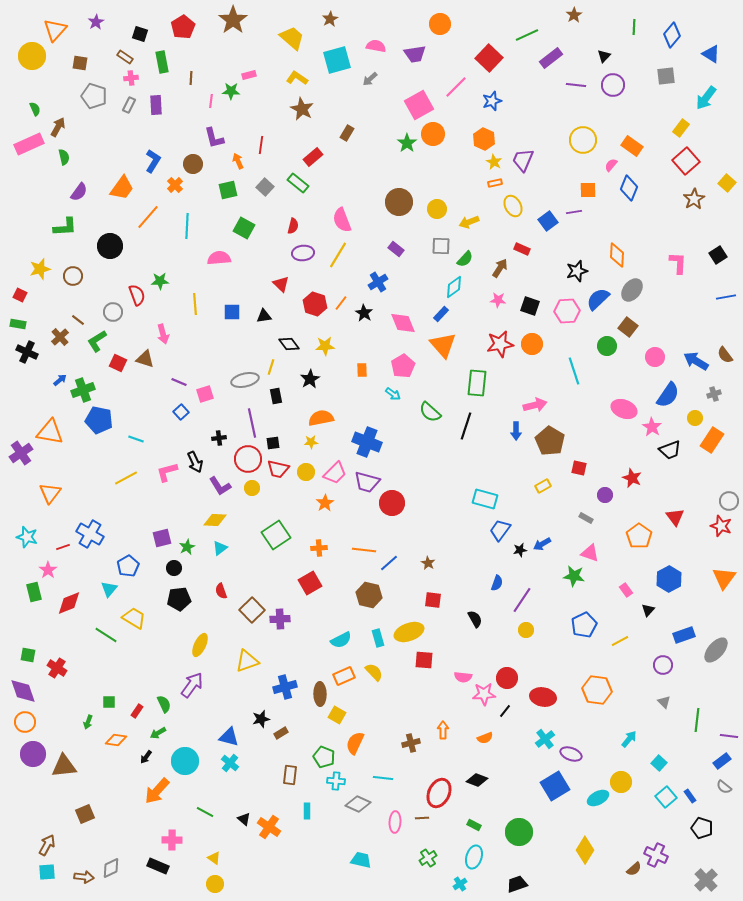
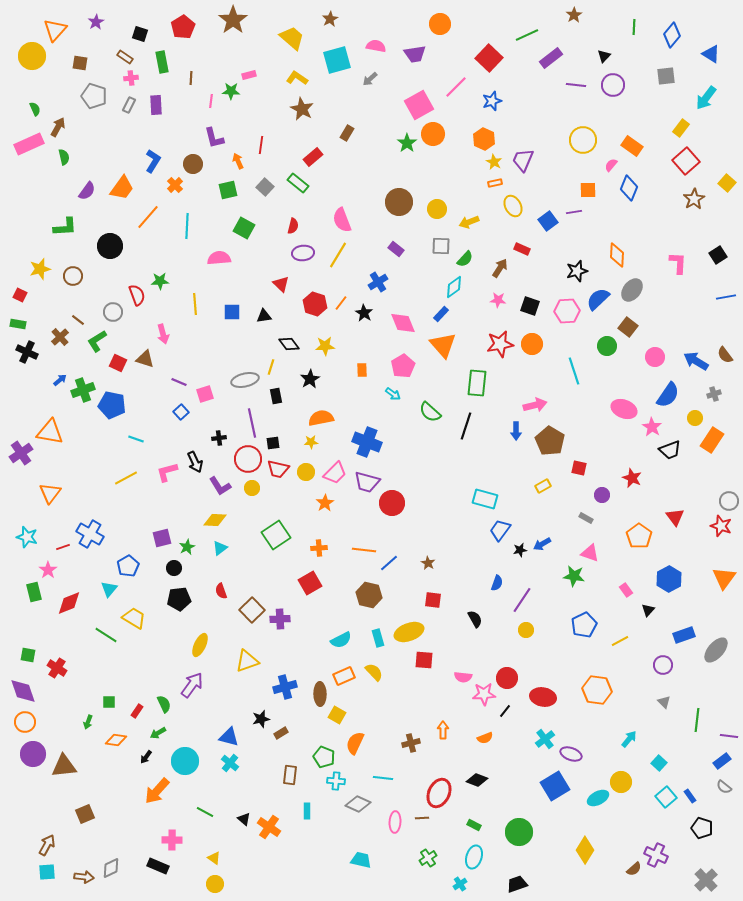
purple semicircle at (79, 192): moved 8 px right, 1 px up
blue pentagon at (99, 420): moved 13 px right, 15 px up
purple circle at (605, 495): moved 3 px left
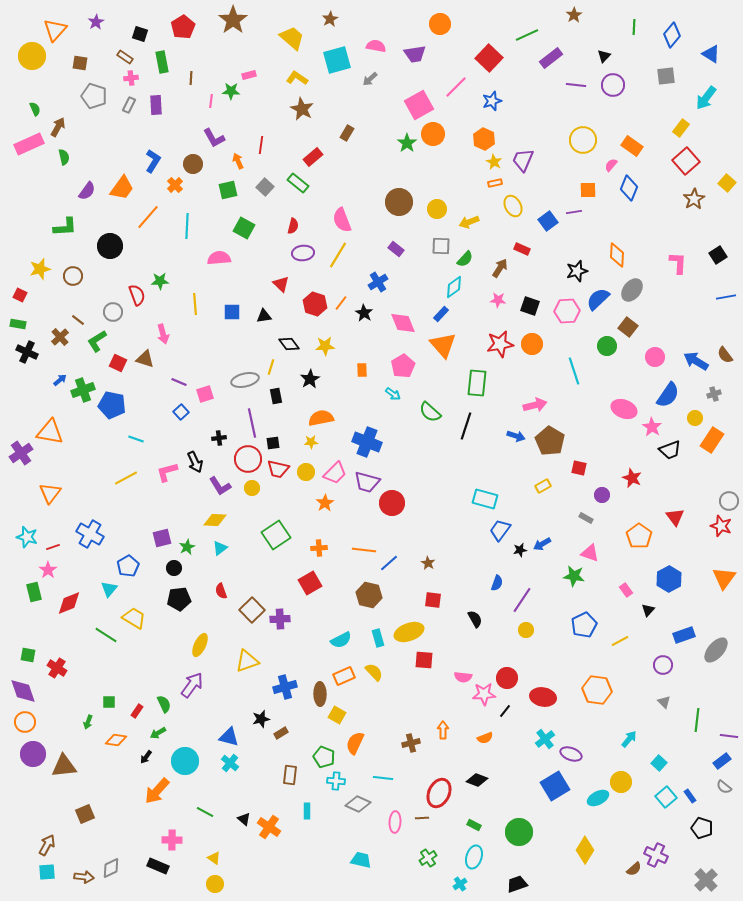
purple L-shape at (214, 138): rotated 15 degrees counterclockwise
blue arrow at (516, 431): moved 5 px down; rotated 72 degrees counterclockwise
red line at (63, 547): moved 10 px left
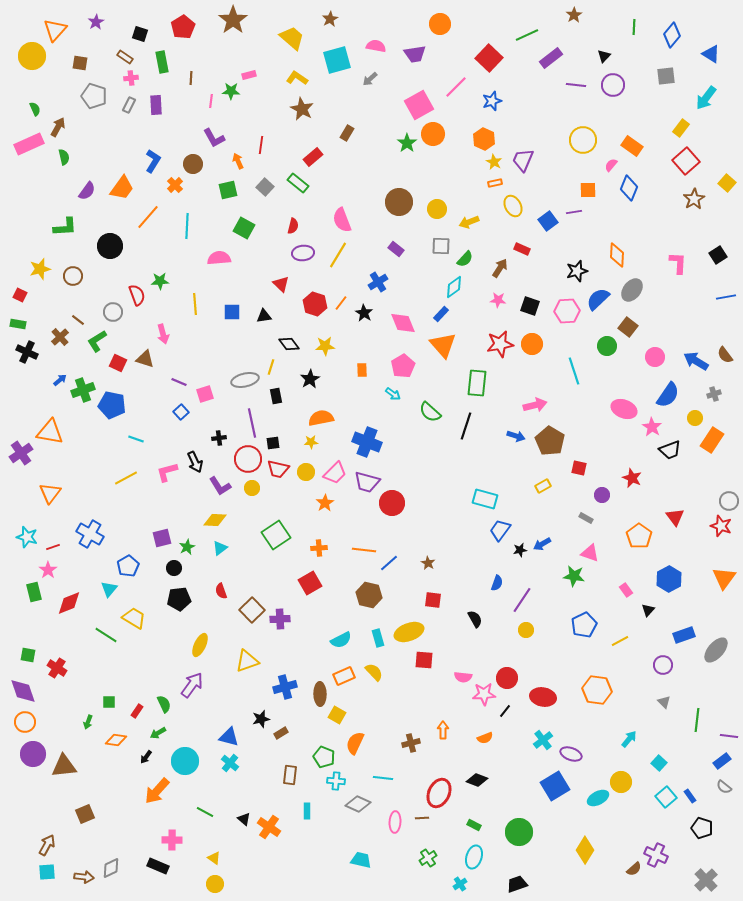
cyan cross at (545, 739): moved 2 px left, 1 px down
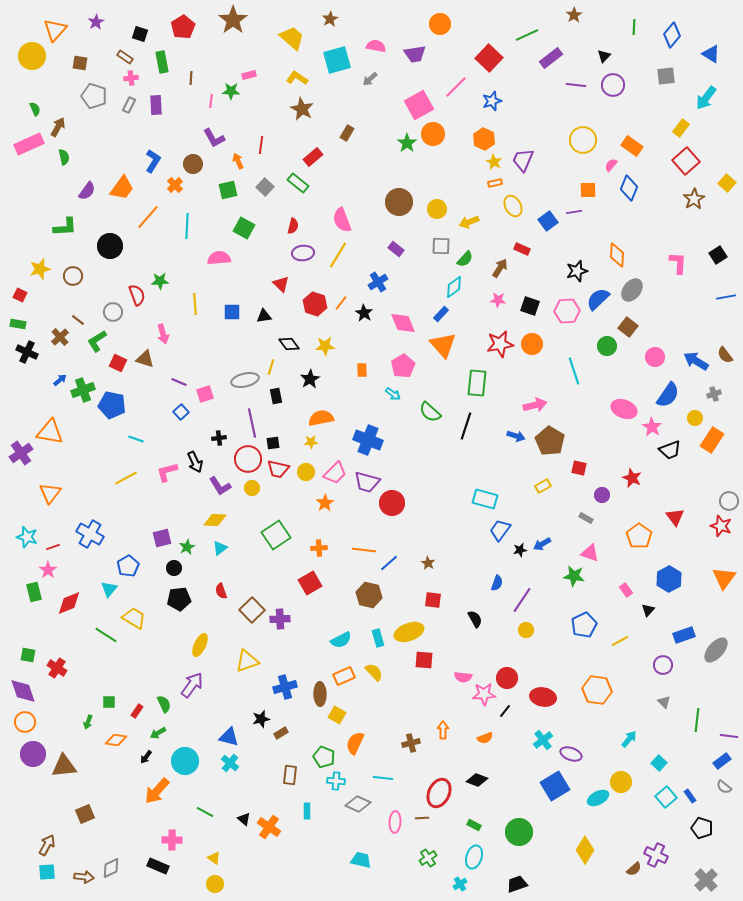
blue cross at (367, 442): moved 1 px right, 2 px up
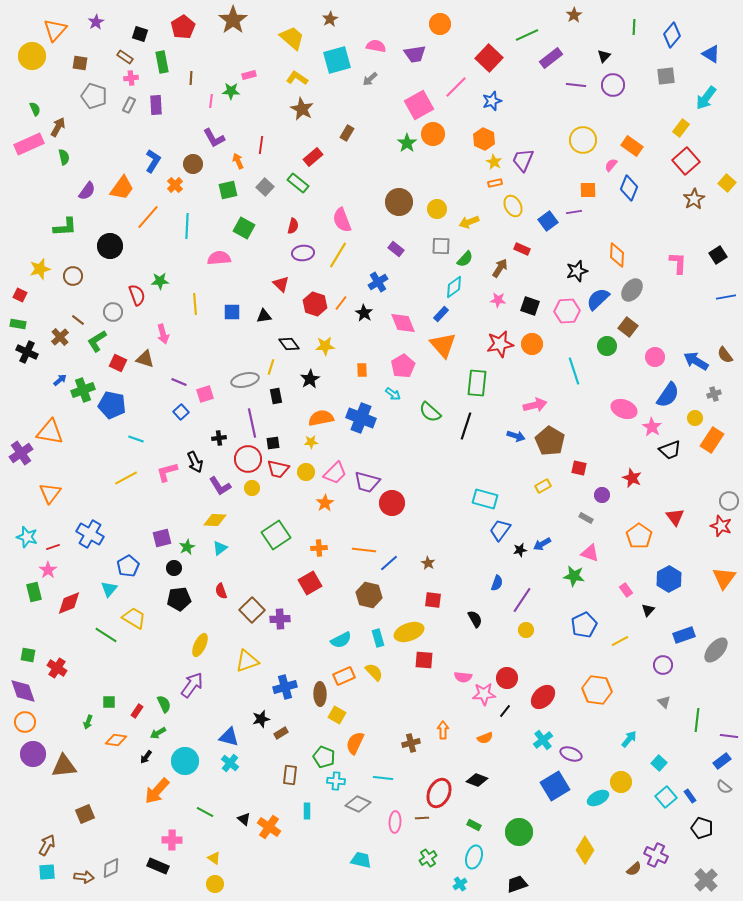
blue cross at (368, 440): moved 7 px left, 22 px up
red ellipse at (543, 697): rotated 55 degrees counterclockwise
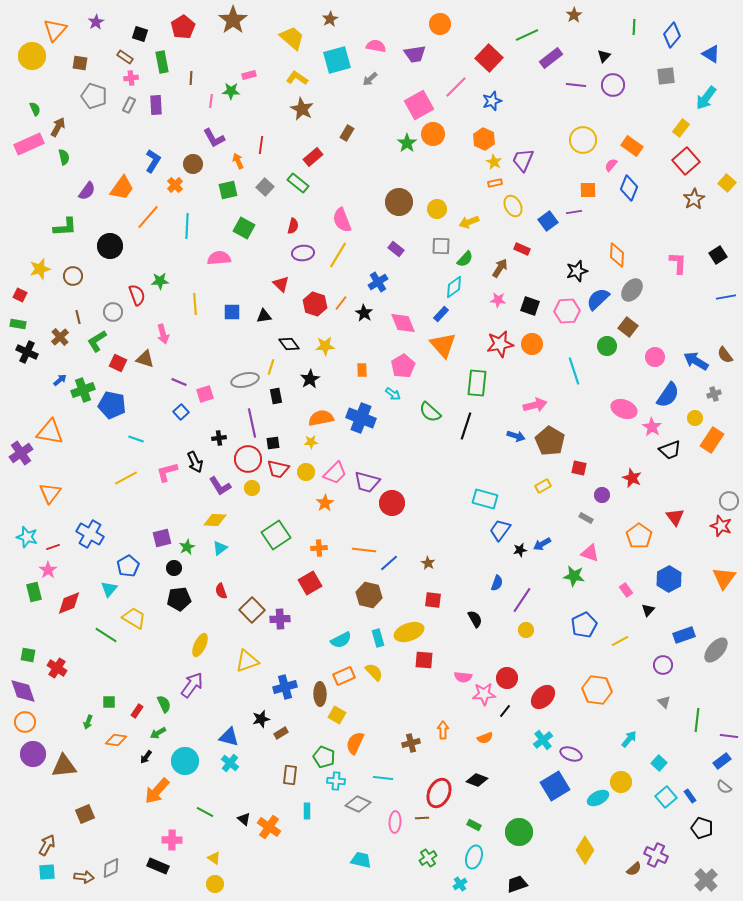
brown line at (78, 320): moved 3 px up; rotated 40 degrees clockwise
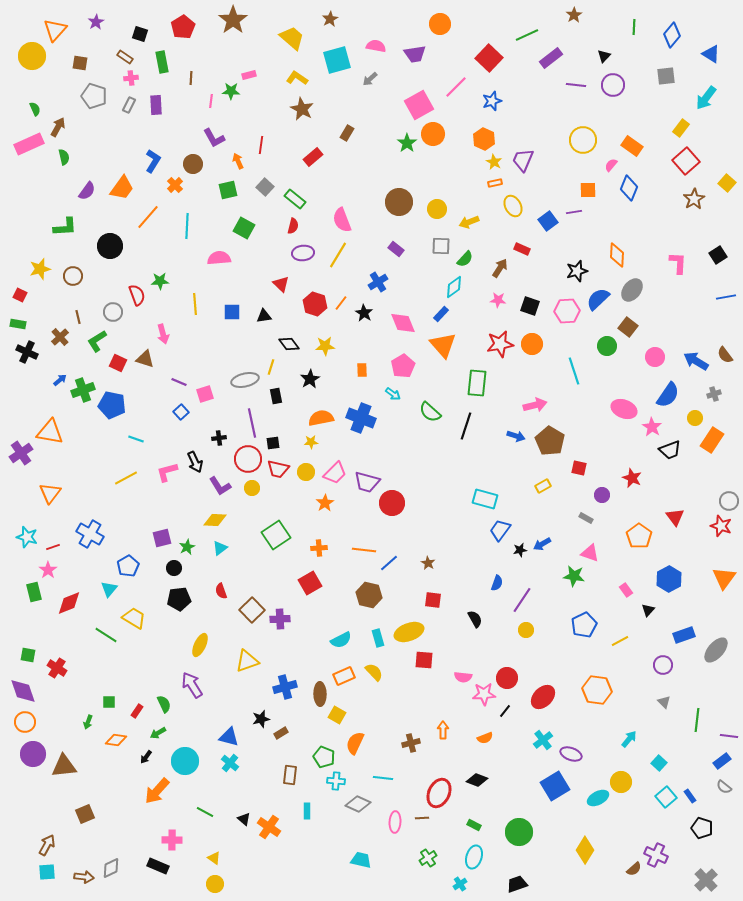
green rectangle at (298, 183): moved 3 px left, 16 px down
purple arrow at (192, 685): rotated 68 degrees counterclockwise
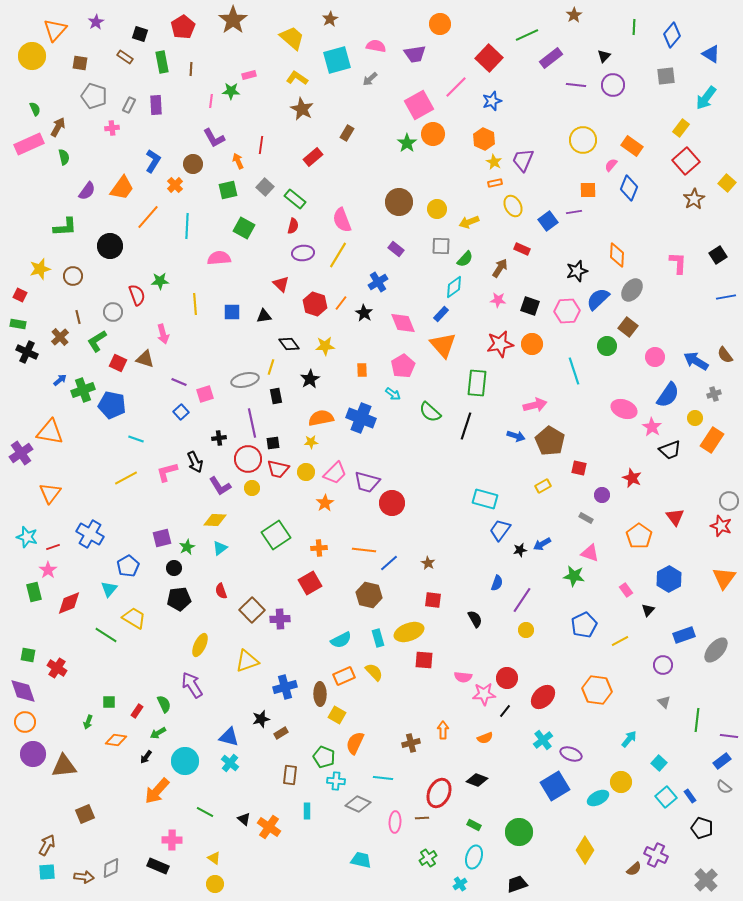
pink cross at (131, 78): moved 19 px left, 50 px down
brown line at (191, 78): moved 9 px up
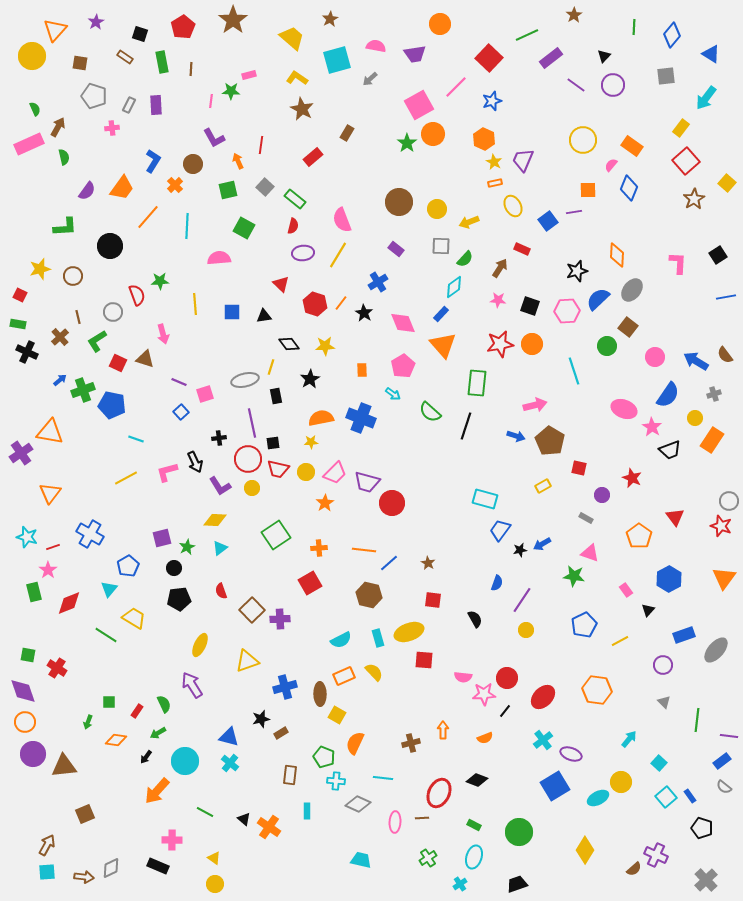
purple line at (576, 85): rotated 30 degrees clockwise
